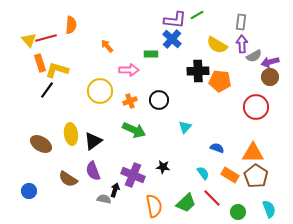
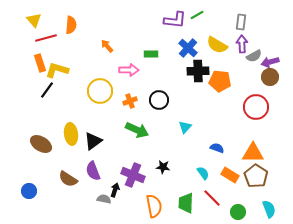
blue cross at (172, 39): moved 16 px right, 9 px down
yellow triangle at (29, 40): moved 5 px right, 20 px up
green arrow at (134, 130): moved 3 px right
green trapezoid at (186, 203): rotated 135 degrees clockwise
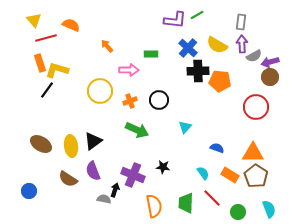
orange semicircle at (71, 25): rotated 72 degrees counterclockwise
yellow ellipse at (71, 134): moved 12 px down
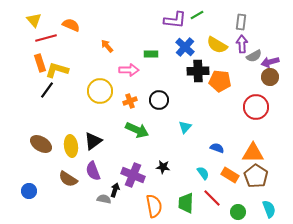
blue cross at (188, 48): moved 3 px left, 1 px up
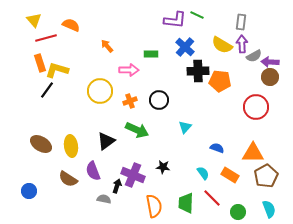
green line at (197, 15): rotated 56 degrees clockwise
yellow semicircle at (217, 45): moved 5 px right
purple arrow at (270, 62): rotated 18 degrees clockwise
black triangle at (93, 141): moved 13 px right
brown pentagon at (256, 176): moved 10 px right; rotated 10 degrees clockwise
black arrow at (115, 190): moved 2 px right, 4 px up
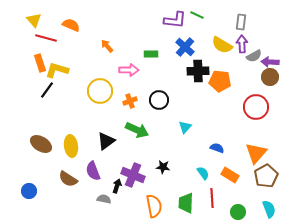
red line at (46, 38): rotated 30 degrees clockwise
orange triangle at (253, 153): moved 3 px right; rotated 50 degrees counterclockwise
red line at (212, 198): rotated 42 degrees clockwise
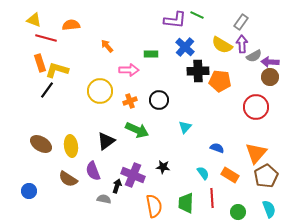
yellow triangle at (34, 20): rotated 28 degrees counterclockwise
gray rectangle at (241, 22): rotated 28 degrees clockwise
orange semicircle at (71, 25): rotated 30 degrees counterclockwise
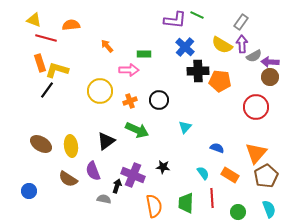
green rectangle at (151, 54): moved 7 px left
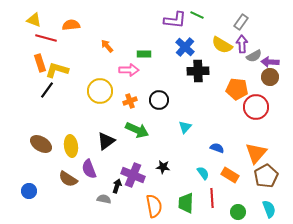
orange pentagon at (220, 81): moved 17 px right, 8 px down
purple semicircle at (93, 171): moved 4 px left, 2 px up
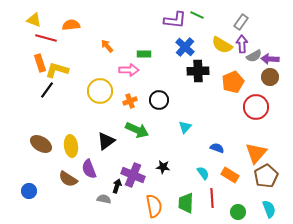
purple arrow at (270, 62): moved 3 px up
orange pentagon at (237, 89): moved 4 px left, 7 px up; rotated 30 degrees counterclockwise
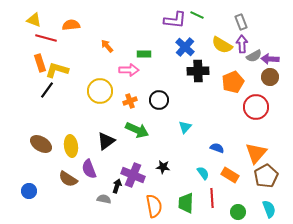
gray rectangle at (241, 22): rotated 56 degrees counterclockwise
